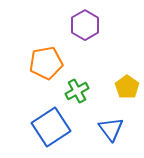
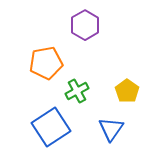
yellow pentagon: moved 4 px down
blue triangle: rotated 12 degrees clockwise
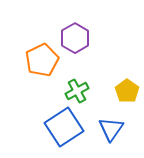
purple hexagon: moved 10 px left, 13 px down
orange pentagon: moved 4 px left, 3 px up; rotated 16 degrees counterclockwise
blue square: moved 13 px right
